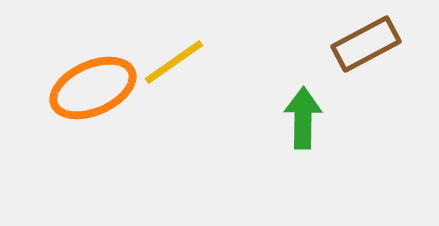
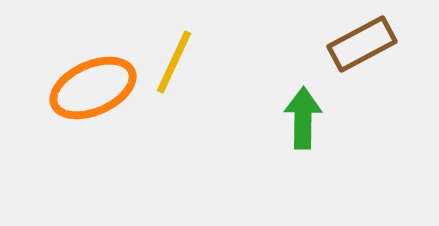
brown rectangle: moved 4 px left
yellow line: rotated 30 degrees counterclockwise
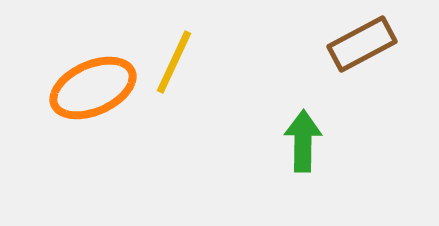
green arrow: moved 23 px down
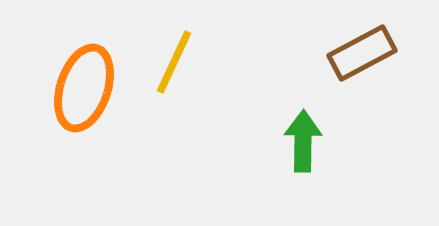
brown rectangle: moved 9 px down
orange ellipse: moved 9 px left; rotated 48 degrees counterclockwise
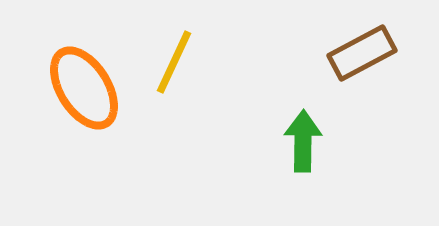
orange ellipse: rotated 50 degrees counterclockwise
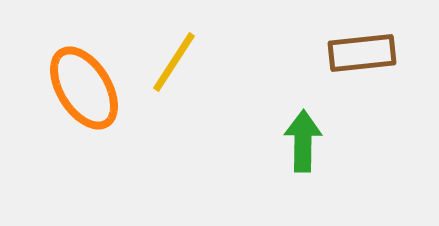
brown rectangle: rotated 22 degrees clockwise
yellow line: rotated 8 degrees clockwise
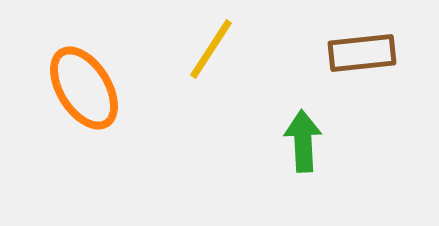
yellow line: moved 37 px right, 13 px up
green arrow: rotated 4 degrees counterclockwise
